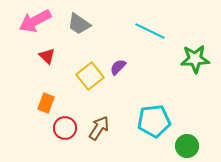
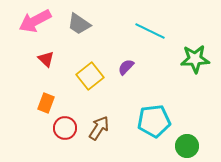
red triangle: moved 1 px left, 3 px down
purple semicircle: moved 8 px right
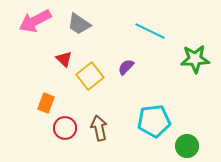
red triangle: moved 18 px right
brown arrow: rotated 45 degrees counterclockwise
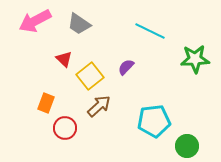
brown arrow: moved 22 px up; rotated 60 degrees clockwise
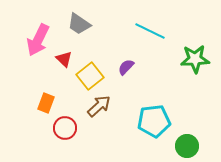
pink arrow: moved 3 px right, 19 px down; rotated 36 degrees counterclockwise
